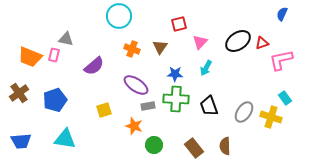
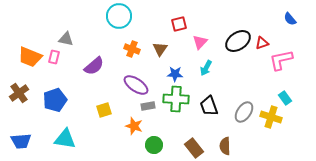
blue semicircle: moved 8 px right, 5 px down; rotated 64 degrees counterclockwise
brown triangle: moved 2 px down
pink rectangle: moved 2 px down
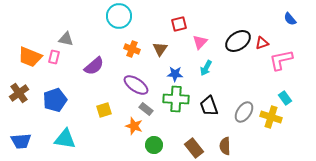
gray rectangle: moved 2 px left, 3 px down; rotated 48 degrees clockwise
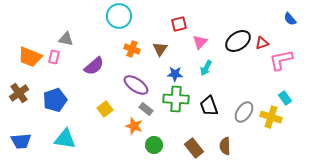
yellow square: moved 1 px right, 1 px up; rotated 21 degrees counterclockwise
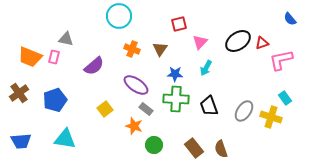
gray ellipse: moved 1 px up
brown semicircle: moved 4 px left, 3 px down; rotated 18 degrees counterclockwise
